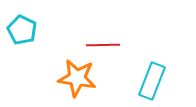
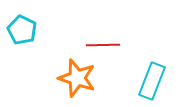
orange star: rotated 9 degrees clockwise
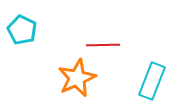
orange star: rotated 30 degrees clockwise
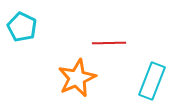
cyan pentagon: moved 3 px up
red line: moved 6 px right, 2 px up
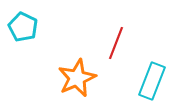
cyan pentagon: moved 1 px right
red line: moved 7 px right; rotated 68 degrees counterclockwise
